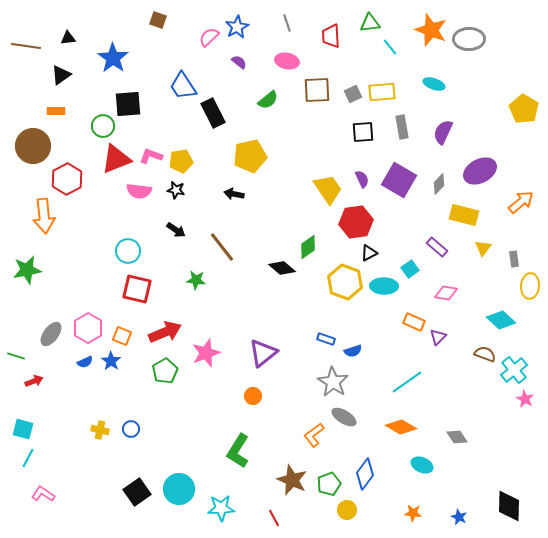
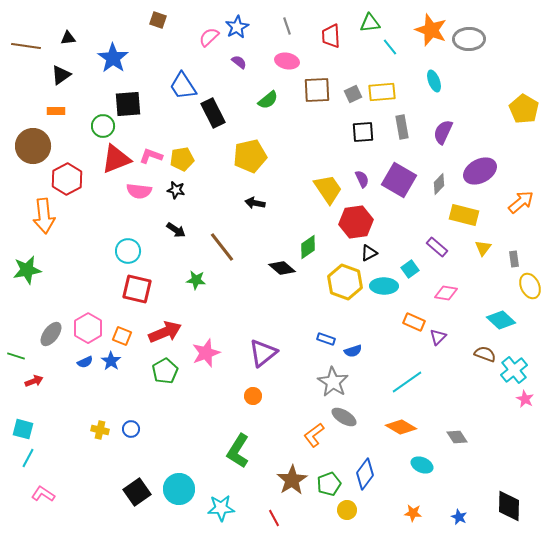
gray line at (287, 23): moved 3 px down
cyan ellipse at (434, 84): moved 3 px up; rotated 50 degrees clockwise
yellow pentagon at (181, 161): moved 1 px right, 2 px up
black arrow at (234, 194): moved 21 px right, 9 px down
yellow ellipse at (530, 286): rotated 30 degrees counterclockwise
brown star at (292, 480): rotated 16 degrees clockwise
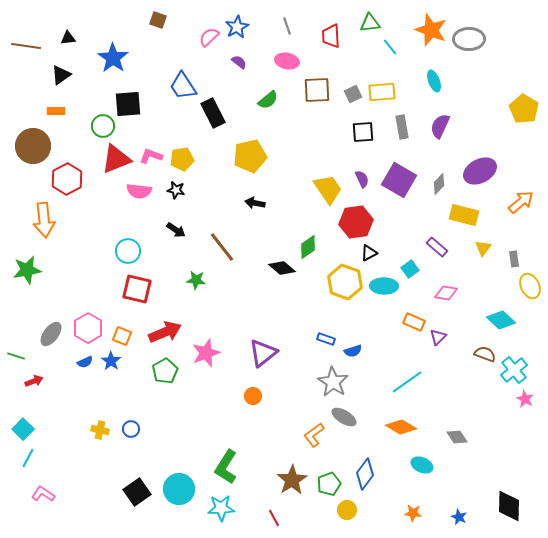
purple semicircle at (443, 132): moved 3 px left, 6 px up
orange arrow at (44, 216): moved 4 px down
cyan square at (23, 429): rotated 30 degrees clockwise
green L-shape at (238, 451): moved 12 px left, 16 px down
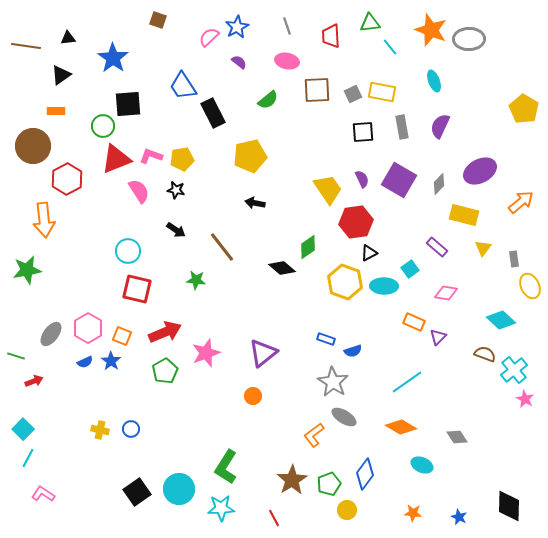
yellow rectangle at (382, 92): rotated 16 degrees clockwise
pink semicircle at (139, 191): rotated 130 degrees counterclockwise
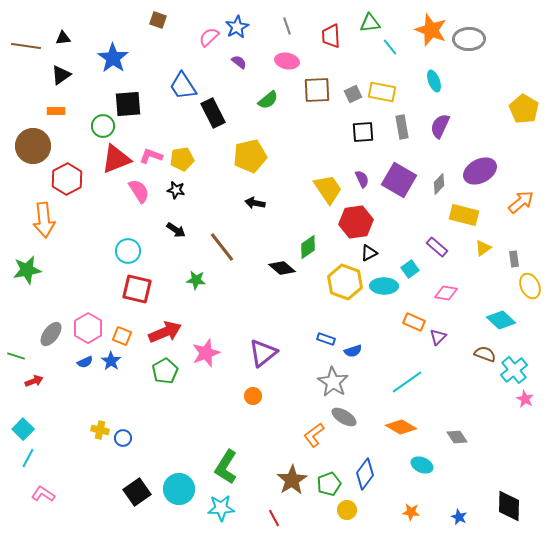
black triangle at (68, 38): moved 5 px left
yellow triangle at (483, 248): rotated 18 degrees clockwise
blue circle at (131, 429): moved 8 px left, 9 px down
orange star at (413, 513): moved 2 px left, 1 px up
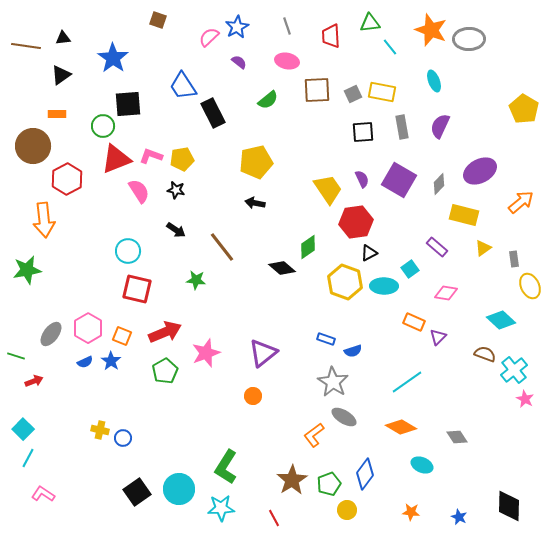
orange rectangle at (56, 111): moved 1 px right, 3 px down
yellow pentagon at (250, 156): moved 6 px right, 6 px down
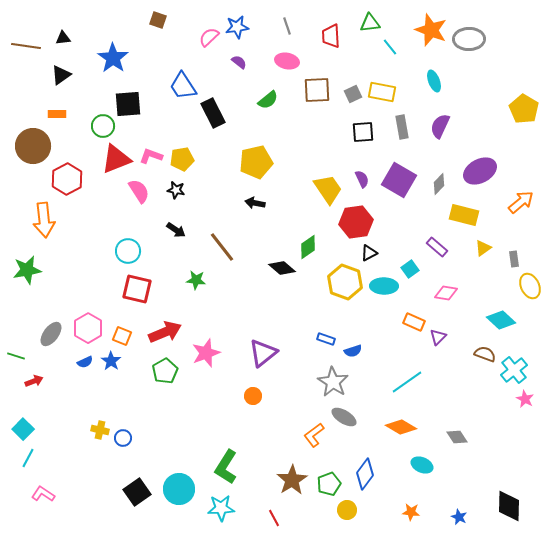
blue star at (237, 27): rotated 20 degrees clockwise
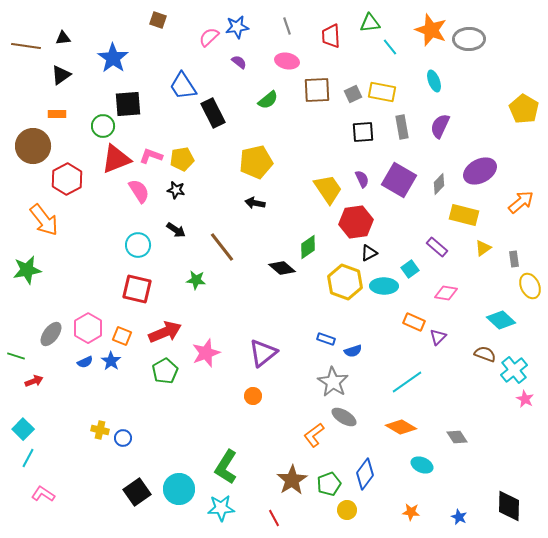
orange arrow at (44, 220): rotated 32 degrees counterclockwise
cyan circle at (128, 251): moved 10 px right, 6 px up
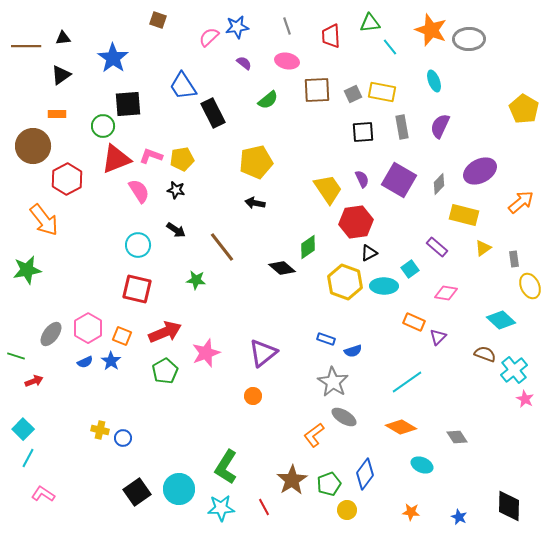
brown line at (26, 46): rotated 8 degrees counterclockwise
purple semicircle at (239, 62): moved 5 px right, 1 px down
red line at (274, 518): moved 10 px left, 11 px up
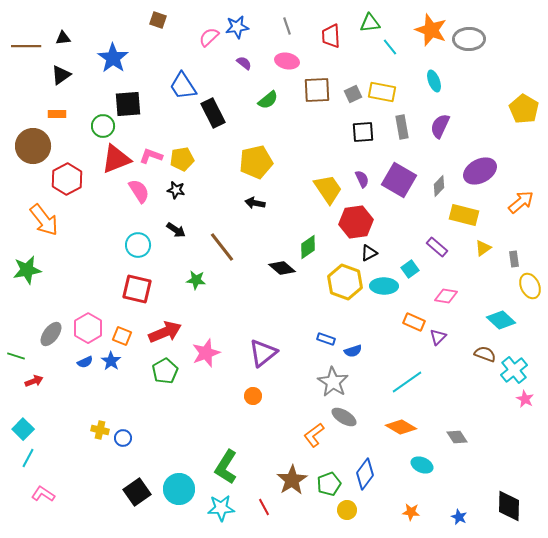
gray diamond at (439, 184): moved 2 px down
pink diamond at (446, 293): moved 3 px down
